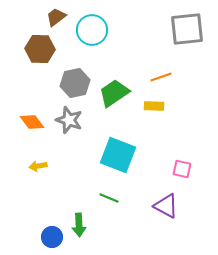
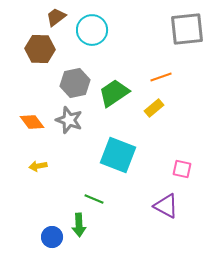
yellow rectangle: moved 2 px down; rotated 42 degrees counterclockwise
green line: moved 15 px left, 1 px down
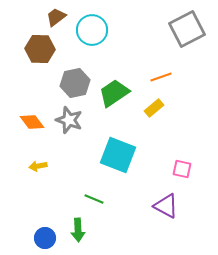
gray square: rotated 21 degrees counterclockwise
green arrow: moved 1 px left, 5 px down
blue circle: moved 7 px left, 1 px down
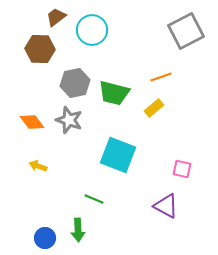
gray square: moved 1 px left, 2 px down
green trapezoid: rotated 132 degrees counterclockwise
yellow arrow: rotated 30 degrees clockwise
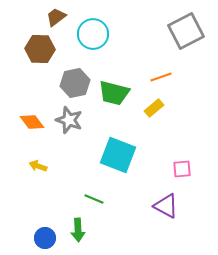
cyan circle: moved 1 px right, 4 px down
pink square: rotated 18 degrees counterclockwise
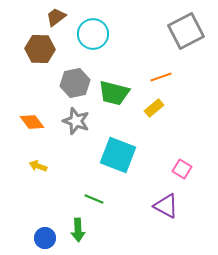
gray star: moved 7 px right, 1 px down
pink square: rotated 36 degrees clockwise
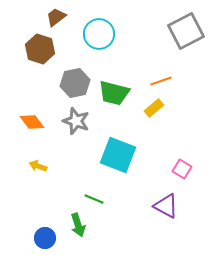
cyan circle: moved 6 px right
brown hexagon: rotated 16 degrees clockwise
orange line: moved 4 px down
green arrow: moved 5 px up; rotated 15 degrees counterclockwise
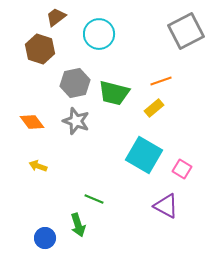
cyan square: moved 26 px right; rotated 9 degrees clockwise
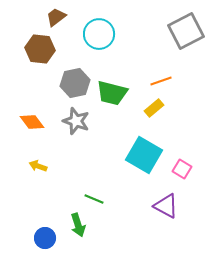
brown hexagon: rotated 12 degrees counterclockwise
green trapezoid: moved 2 px left
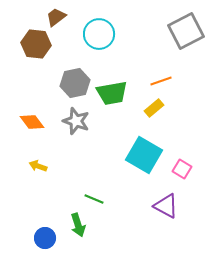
brown hexagon: moved 4 px left, 5 px up
green trapezoid: rotated 24 degrees counterclockwise
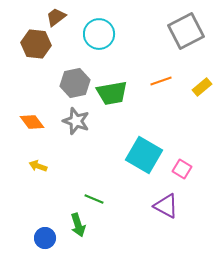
yellow rectangle: moved 48 px right, 21 px up
